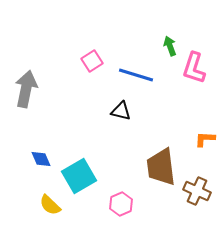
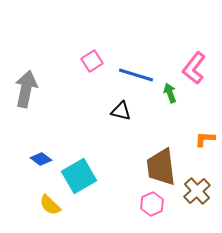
green arrow: moved 47 px down
pink L-shape: rotated 20 degrees clockwise
blue diamond: rotated 30 degrees counterclockwise
brown cross: rotated 24 degrees clockwise
pink hexagon: moved 31 px right
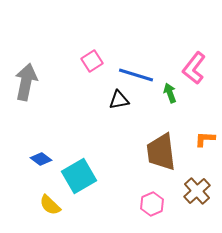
gray arrow: moved 7 px up
black triangle: moved 2 px left, 11 px up; rotated 25 degrees counterclockwise
brown trapezoid: moved 15 px up
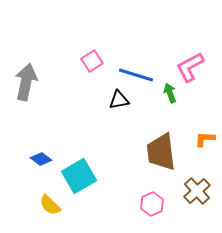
pink L-shape: moved 4 px left, 1 px up; rotated 24 degrees clockwise
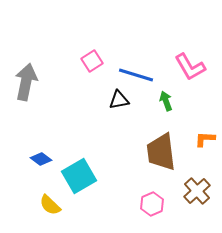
pink L-shape: rotated 92 degrees counterclockwise
green arrow: moved 4 px left, 8 px down
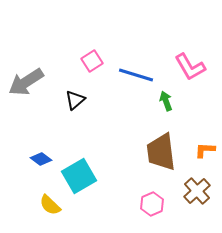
gray arrow: rotated 135 degrees counterclockwise
black triangle: moved 44 px left; rotated 30 degrees counterclockwise
orange L-shape: moved 11 px down
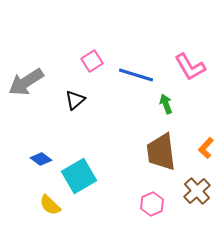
green arrow: moved 3 px down
orange L-shape: moved 1 px right, 2 px up; rotated 50 degrees counterclockwise
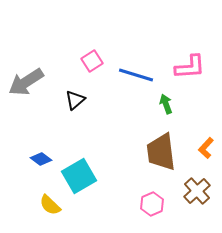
pink L-shape: rotated 64 degrees counterclockwise
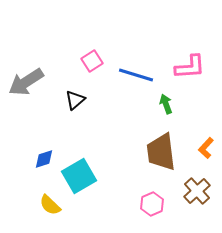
blue diamond: moved 3 px right; rotated 55 degrees counterclockwise
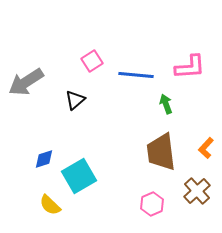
blue line: rotated 12 degrees counterclockwise
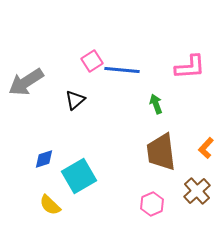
blue line: moved 14 px left, 5 px up
green arrow: moved 10 px left
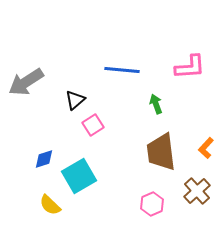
pink square: moved 1 px right, 64 px down
